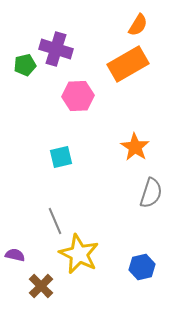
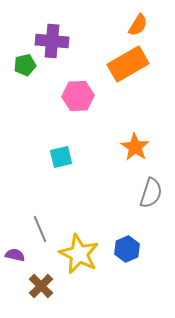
purple cross: moved 4 px left, 8 px up; rotated 12 degrees counterclockwise
gray line: moved 15 px left, 8 px down
blue hexagon: moved 15 px left, 18 px up; rotated 10 degrees counterclockwise
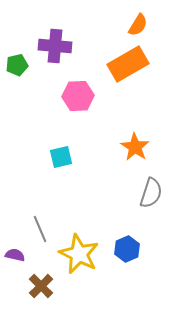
purple cross: moved 3 px right, 5 px down
green pentagon: moved 8 px left
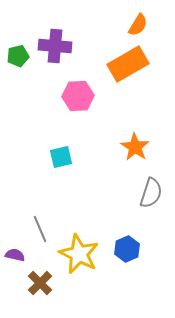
green pentagon: moved 1 px right, 9 px up
brown cross: moved 1 px left, 3 px up
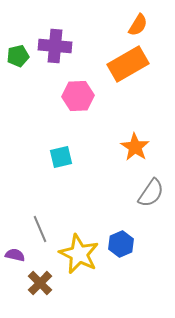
gray semicircle: rotated 16 degrees clockwise
blue hexagon: moved 6 px left, 5 px up
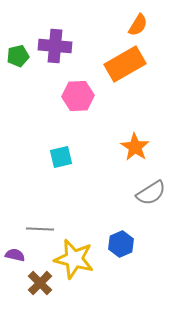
orange rectangle: moved 3 px left
gray semicircle: rotated 24 degrees clockwise
gray line: rotated 64 degrees counterclockwise
yellow star: moved 5 px left, 5 px down; rotated 12 degrees counterclockwise
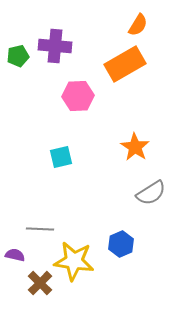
yellow star: moved 2 px down; rotated 6 degrees counterclockwise
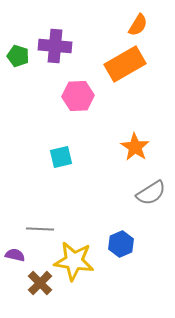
green pentagon: rotated 30 degrees clockwise
